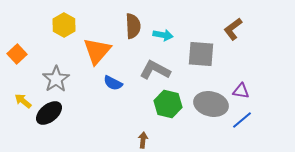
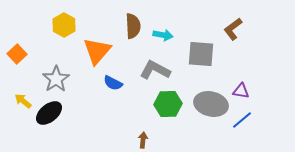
green hexagon: rotated 16 degrees counterclockwise
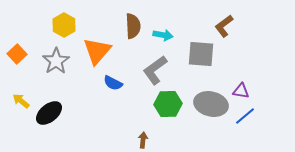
brown L-shape: moved 9 px left, 3 px up
gray L-shape: rotated 64 degrees counterclockwise
gray star: moved 18 px up
yellow arrow: moved 2 px left
blue line: moved 3 px right, 4 px up
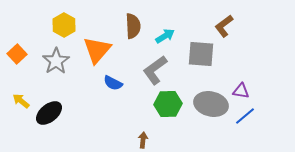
cyan arrow: moved 2 px right, 1 px down; rotated 42 degrees counterclockwise
orange triangle: moved 1 px up
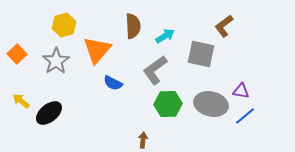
yellow hexagon: rotated 15 degrees clockwise
gray square: rotated 8 degrees clockwise
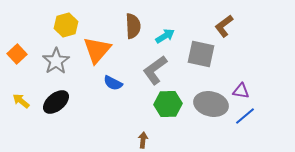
yellow hexagon: moved 2 px right
black ellipse: moved 7 px right, 11 px up
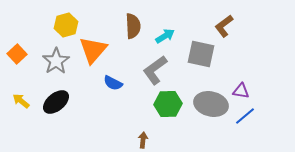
orange triangle: moved 4 px left
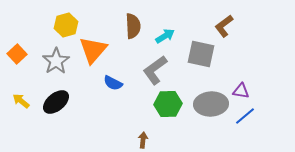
gray ellipse: rotated 16 degrees counterclockwise
